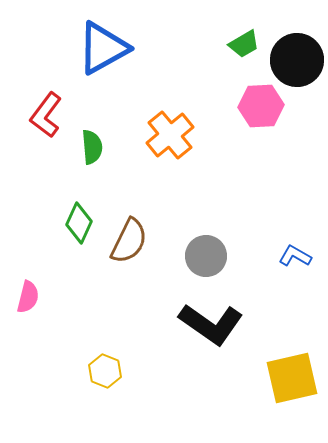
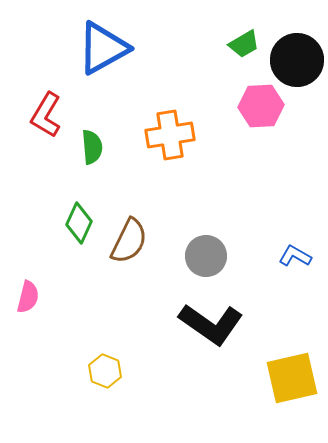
red L-shape: rotated 6 degrees counterclockwise
orange cross: rotated 30 degrees clockwise
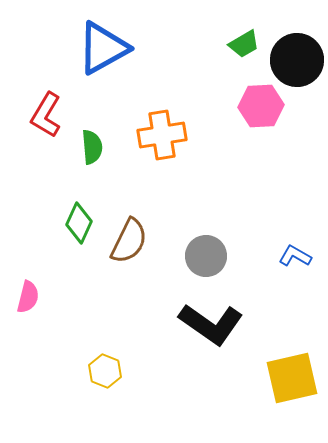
orange cross: moved 8 px left
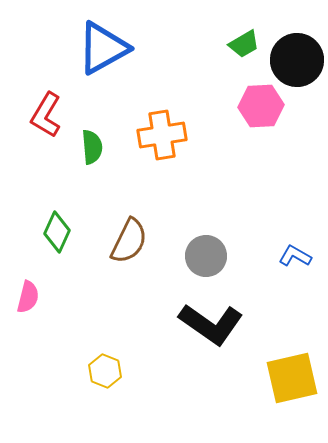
green diamond: moved 22 px left, 9 px down
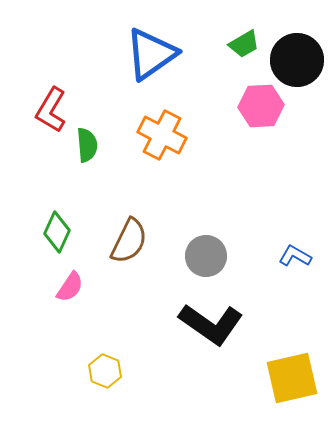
blue triangle: moved 48 px right, 6 px down; rotated 6 degrees counterclockwise
red L-shape: moved 5 px right, 5 px up
orange cross: rotated 36 degrees clockwise
green semicircle: moved 5 px left, 2 px up
pink semicircle: moved 42 px right, 10 px up; rotated 20 degrees clockwise
